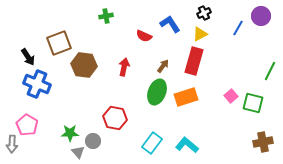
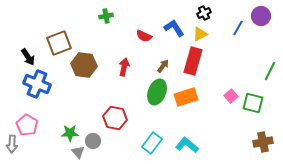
blue L-shape: moved 4 px right, 4 px down
red rectangle: moved 1 px left
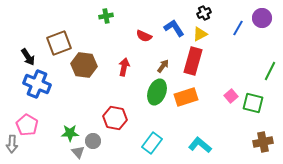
purple circle: moved 1 px right, 2 px down
cyan L-shape: moved 13 px right
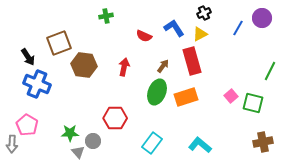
red rectangle: moved 1 px left; rotated 32 degrees counterclockwise
red hexagon: rotated 10 degrees counterclockwise
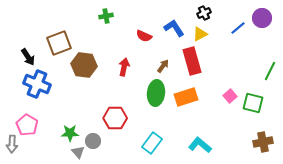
blue line: rotated 21 degrees clockwise
green ellipse: moved 1 px left, 1 px down; rotated 15 degrees counterclockwise
pink square: moved 1 px left
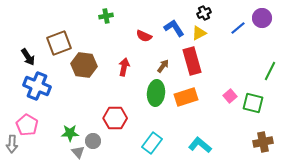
yellow triangle: moved 1 px left, 1 px up
blue cross: moved 2 px down
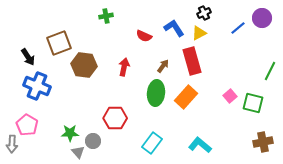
orange rectangle: rotated 30 degrees counterclockwise
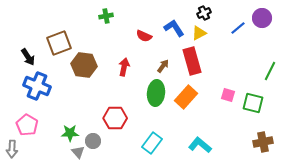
pink square: moved 2 px left, 1 px up; rotated 32 degrees counterclockwise
gray arrow: moved 5 px down
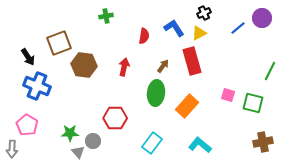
red semicircle: rotated 105 degrees counterclockwise
orange rectangle: moved 1 px right, 9 px down
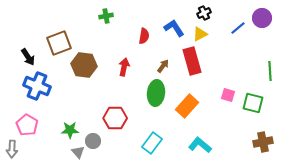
yellow triangle: moved 1 px right, 1 px down
green line: rotated 30 degrees counterclockwise
green star: moved 3 px up
